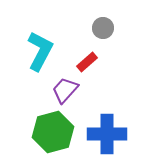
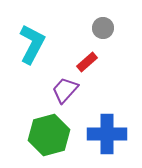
cyan L-shape: moved 8 px left, 7 px up
green hexagon: moved 4 px left, 3 px down
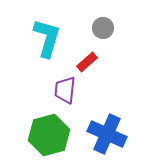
cyan L-shape: moved 15 px right, 6 px up; rotated 12 degrees counterclockwise
purple trapezoid: rotated 36 degrees counterclockwise
blue cross: rotated 24 degrees clockwise
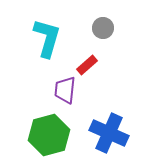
red rectangle: moved 3 px down
blue cross: moved 2 px right, 1 px up
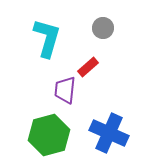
red rectangle: moved 1 px right, 2 px down
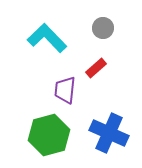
cyan L-shape: rotated 60 degrees counterclockwise
red rectangle: moved 8 px right, 1 px down
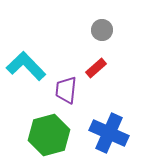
gray circle: moved 1 px left, 2 px down
cyan L-shape: moved 21 px left, 28 px down
purple trapezoid: moved 1 px right
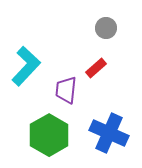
gray circle: moved 4 px right, 2 px up
cyan L-shape: rotated 87 degrees clockwise
green hexagon: rotated 15 degrees counterclockwise
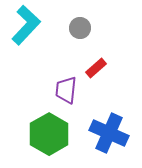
gray circle: moved 26 px left
cyan L-shape: moved 41 px up
green hexagon: moved 1 px up
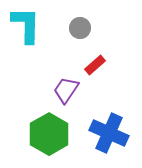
cyan L-shape: rotated 42 degrees counterclockwise
red rectangle: moved 1 px left, 3 px up
purple trapezoid: rotated 28 degrees clockwise
